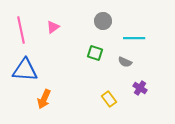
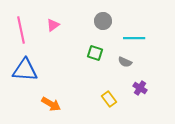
pink triangle: moved 2 px up
orange arrow: moved 7 px right, 5 px down; rotated 84 degrees counterclockwise
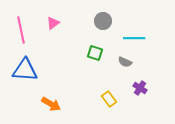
pink triangle: moved 2 px up
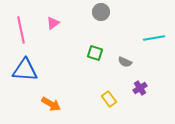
gray circle: moved 2 px left, 9 px up
cyan line: moved 20 px right; rotated 10 degrees counterclockwise
purple cross: rotated 24 degrees clockwise
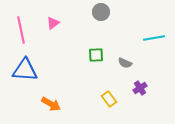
green square: moved 1 px right, 2 px down; rotated 21 degrees counterclockwise
gray semicircle: moved 1 px down
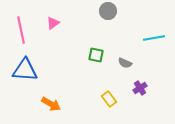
gray circle: moved 7 px right, 1 px up
green square: rotated 14 degrees clockwise
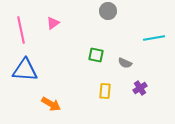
yellow rectangle: moved 4 px left, 8 px up; rotated 42 degrees clockwise
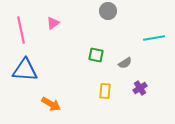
gray semicircle: rotated 56 degrees counterclockwise
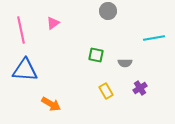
gray semicircle: rotated 32 degrees clockwise
yellow rectangle: moved 1 px right; rotated 35 degrees counterclockwise
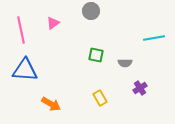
gray circle: moved 17 px left
yellow rectangle: moved 6 px left, 7 px down
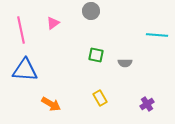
cyan line: moved 3 px right, 3 px up; rotated 15 degrees clockwise
purple cross: moved 7 px right, 16 px down
